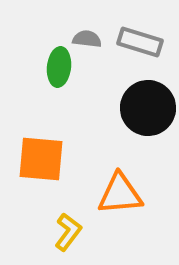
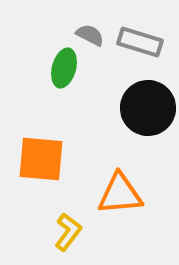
gray semicircle: moved 3 px right, 4 px up; rotated 20 degrees clockwise
green ellipse: moved 5 px right, 1 px down; rotated 9 degrees clockwise
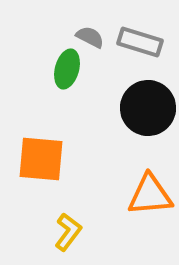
gray semicircle: moved 2 px down
green ellipse: moved 3 px right, 1 px down
orange triangle: moved 30 px right, 1 px down
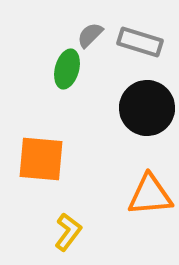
gray semicircle: moved 2 px up; rotated 72 degrees counterclockwise
black circle: moved 1 px left
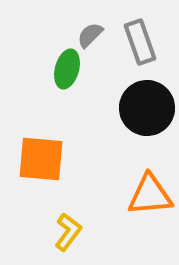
gray rectangle: rotated 54 degrees clockwise
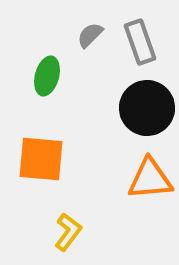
green ellipse: moved 20 px left, 7 px down
orange triangle: moved 16 px up
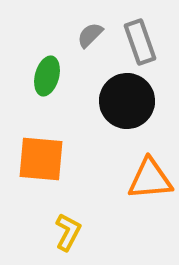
black circle: moved 20 px left, 7 px up
yellow L-shape: rotated 9 degrees counterclockwise
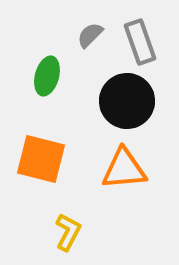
orange square: rotated 9 degrees clockwise
orange triangle: moved 26 px left, 10 px up
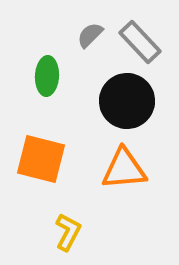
gray rectangle: rotated 24 degrees counterclockwise
green ellipse: rotated 12 degrees counterclockwise
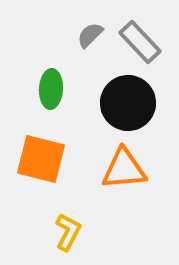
green ellipse: moved 4 px right, 13 px down
black circle: moved 1 px right, 2 px down
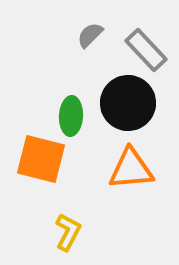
gray rectangle: moved 6 px right, 8 px down
green ellipse: moved 20 px right, 27 px down
orange triangle: moved 7 px right
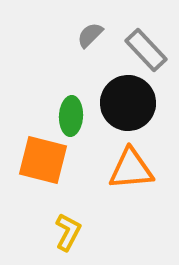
orange square: moved 2 px right, 1 px down
